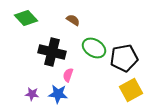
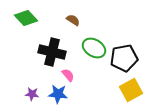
pink semicircle: rotated 120 degrees clockwise
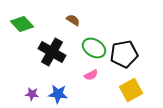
green diamond: moved 4 px left, 6 px down
black cross: rotated 16 degrees clockwise
black pentagon: moved 4 px up
pink semicircle: moved 23 px right; rotated 104 degrees clockwise
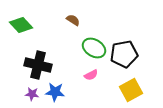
green diamond: moved 1 px left, 1 px down
black cross: moved 14 px left, 13 px down; rotated 16 degrees counterclockwise
blue star: moved 3 px left, 2 px up
